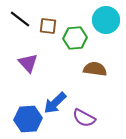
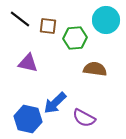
purple triangle: rotated 35 degrees counterclockwise
blue hexagon: rotated 16 degrees clockwise
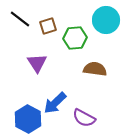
brown square: rotated 24 degrees counterclockwise
purple triangle: moved 9 px right; rotated 45 degrees clockwise
blue hexagon: rotated 16 degrees clockwise
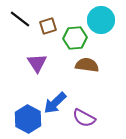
cyan circle: moved 5 px left
brown semicircle: moved 8 px left, 4 px up
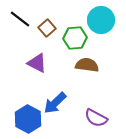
brown square: moved 1 px left, 2 px down; rotated 24 degrees counterclockwise
purple triangle: rotated 30 degrees counterclockwise
purple semicircle: moved 12 px right
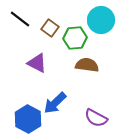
brown square: moved 3 px right; rotated 12 degrees counterclockwise
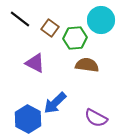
purple triangle: moved 2 px left
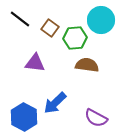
purple triangle: rotated 20 degrees counterclockwise
blue hexagon: moved 4 px left, 2 px up
